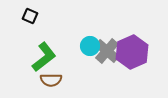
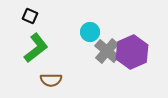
cyan circle: moved 14 px up
green L-shape: moved 8 px left, 9 px up
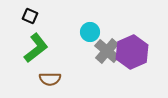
brown semicircle: moved 1 px left, 1 px up
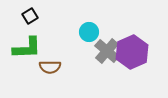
black square: rotated 35 degrees clockwise
cyan circle: moved 1 px left
green L-shape: moved 9 px left; rotated 36 degrees clockwise
brown semicircle: moved 12 px up
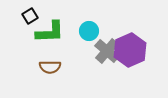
cyan circle: moved 1 px up
green L-shape: moved 23 px right, 16 px up
purple hexagon: moved 2 px left, 2 px up
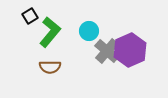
green L-shape: rotated 48 degrees counterclockwise
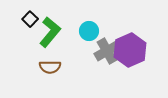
black square: moved 3 px down; rotated 14 degrees counterclockwise
gray cross: rotated 20 degrees clockwise
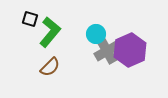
black square: rotated 28 degrees counterclockwise
cyan circle: moved 7 px right, 3 px down
brown semicircle: rotated 45 degrees counterclockwise
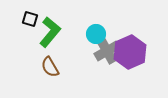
purple hexagon: moved 2 px down
brown semicircle: rotated 105 degrees clockwise
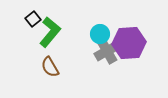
black square: moved 3 px right; rotated 35 degrees clockwise
cyan circle: moved 4 px right
purple hexagon: moved 1 px left, 9 px up; rotated 20 degrees clockwise
